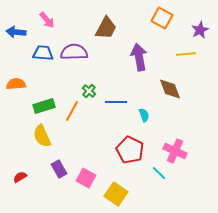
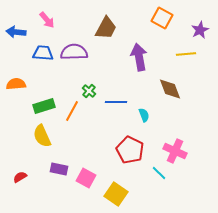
purple rectangle: rotated 48 degrees counterclockwise
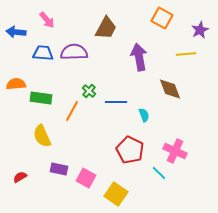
green rectangle: moved 3 px left, 8 px up; rotated 25 degrees clockwise
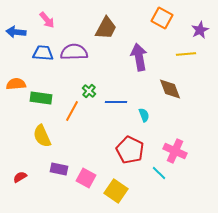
yellow square: moved 3 px up
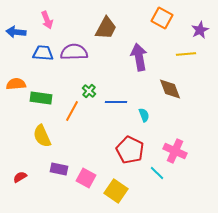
pink arrow: rotated 18 degrees clockwise
cyan line: moved 2 px left
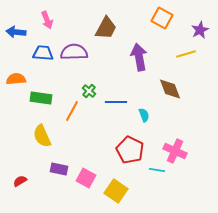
yellow line: rotated 12 degrees counterclockwise
orange semicircle: moved 5 px up
cyan line: moved 3 px up; rotated 35 degrees counterclockwise
red semicircle: moved 4 px down
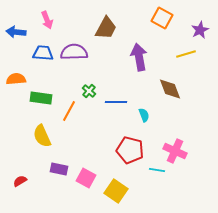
orange line: moved 3 px left
red pentagon: rotated 12 degrees counterclockwise
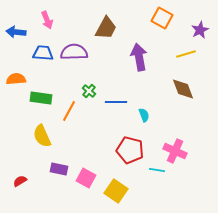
brown diamond: moved 13 px right
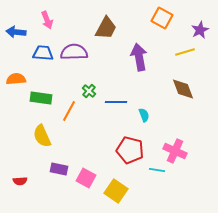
yellow line: moved 1 px left, 2 px up
red semicircle: rotated 152 degrees counterclockwise
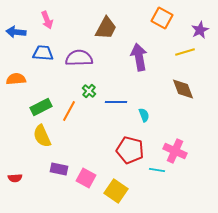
purple semicircle: moved 5 px right, 6 px down
green rectangle: moved 9 px down; rotated 35 degrees counterclockwise
red semicircle: moved 5 px left, 3 px up
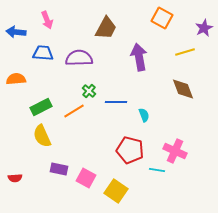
purple star: moved 4 px right, 2 px up
orange line: moved 5 px right; rotated 30 degrees clockwise
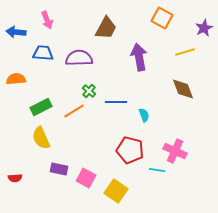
yellow semicircle: moved 1 px left, 2 px down
